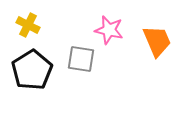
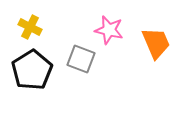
yellow cross: moved 2 px right, 2 px down
orange trapezoid: moved 1 px left, 2 px down
gray square: rotated 12 degrees clockwise
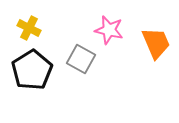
yellow cross: moved 1 px left, 1 px down
gray square: rotated 8 degrees clockwise
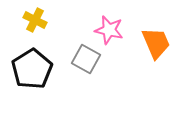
yellow cross: moved 6 px right, 8 px up
gray square: moved 5 px right
black pentagon: moved 1 px up
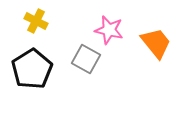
yellow cross: moved 1 px right, 1 px down
orange trapezoid: rotated 16 degrees counterclockwise
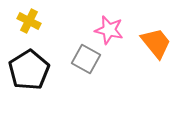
yellow cross: moved 7 px left
black pentagon: moved 3 px left, 1 px down
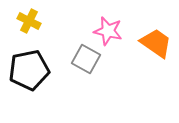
pink star: moved 1 px left, 1 px down
orange trapezoid: rotated 16 degrees counterclockwise
black pentagon: rotated 21 degrees clockwise
